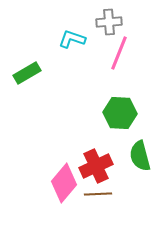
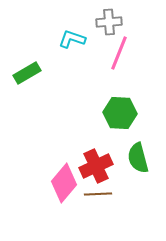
green semicircle: moved 2 px left, 2 px down
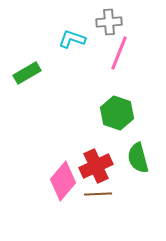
green hexagon: moved 3 px left; rotated 16 degrees clockwise
pink diamond: moved 1 px left, 2 px up
